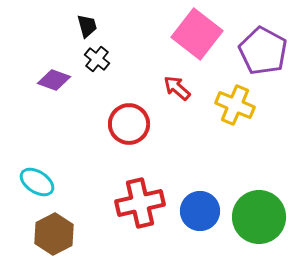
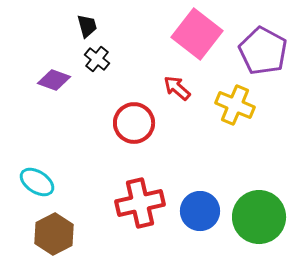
red circle: moved 5 px right, 1 px up
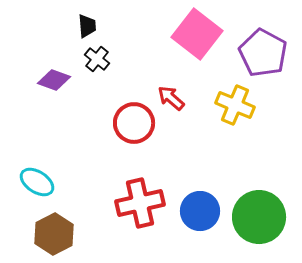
black trapezoid: rotated 10 degrees clockwise
purple pentagon: moved 2 px down
red arrow: moved 6 px left, 10 px down
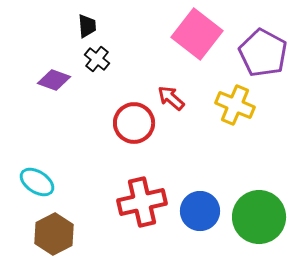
red cross: moved 2 px right, 1 px up
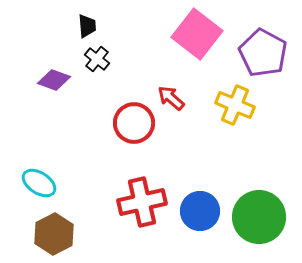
cyan ellipse: moved 2 px right, 1 px down
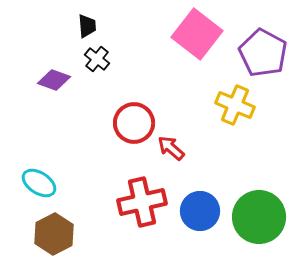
red arrow: moved 50 px down
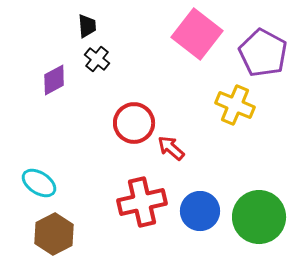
purple diamond: rotated 48 degrees counterclockwise
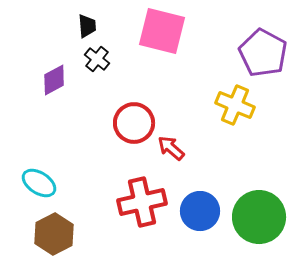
pink square: moved 35 px left, 3 px up; rotated 24 degrees counterclockwise
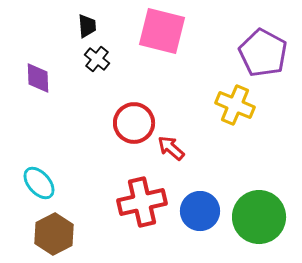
purple diamond: moved 16 px left, 2 px up; rotated 64 degrees counterclockwise
cyan ellipse: rotated 16 degrees clockwise
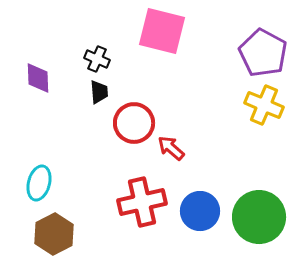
black trapezoid: moved 12 px right, 66 px down
black cross: rotated 15 degrees counterclockwise
yellow cross: moved 29 px right
cyan ellipse: rotated 56 degrees clockwise
